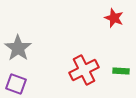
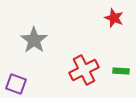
gray star: moved 16 px right, 8 px up
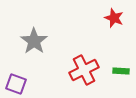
gray star: moved 1 px down
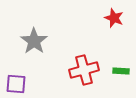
red cross: rotated 12 degrees clockwise
purple square: rotated 15 degrees counterclockwise
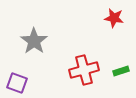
red star: rotated 12 degrees counterclockwise
green rectangle: rotated 21 degrees counterclockwise
purple square: moved 1 px right, 1 px up; rotated 15 degrees clockwise
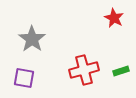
red star: rotated 18 degrees clockwise
gray star: moved 2 px left, 2 px up
purple square: moved 7 px right, 5 px up; rotated 10 degrees counterclockwise
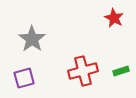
red cross: moved 1 px left, 1 px down
purple square: rotated 25 degrees counterclockwise
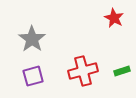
green rectangle: moved 1 px right
purple square: moved 9 px right, 2 px up
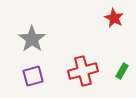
green rectangle: rotated 42 degrees counterclockwise
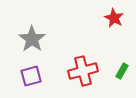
purple square: moved 2 px left
